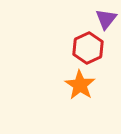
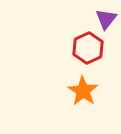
orange star: moved 3 px right, 6 px down
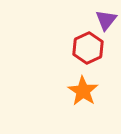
purple triangle: moved 1 px down
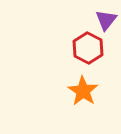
red hexagon: rotated 8 degrees counterclockwise
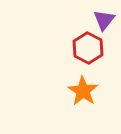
purple triangle: moved 2 px left
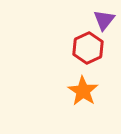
red hexagon: rotated 8 degrees clockwise
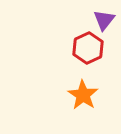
orange star: moved 4 px down
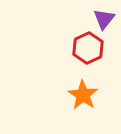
purple triangle: moved 1 px up
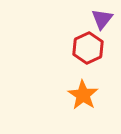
purple triangle: moved 2 px left
